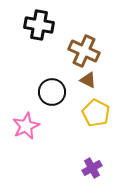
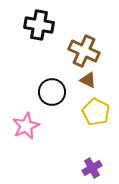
yellow pentagon: moved 1 px up
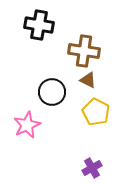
brown cross: rotated 16 degrees counterclockwise
pink star: moved 1 px right, 1 px up
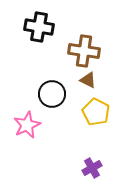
black cross: moved 2 px down
black circle: moved 2 px down
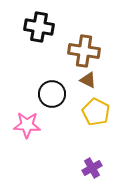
pink star: rotated 28 degrees clockwise
